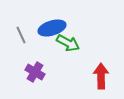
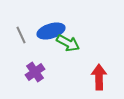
blue ellipse: moved 1 px left, 3 px down
purple cross: rotated 24 degrees clockwise
red arrow: moved 2 px left, 1 px down
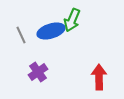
green arrow: moved 4 px right, 23 px up; rotated 85 degrees clockwise
purple cross: moved 3 px right
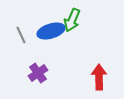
purple cross: moved 1 px down
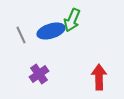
purple cross: moved 1 px right, 1 px down
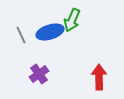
blue ellipse: moved 1 px left, 1 px down
